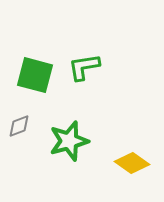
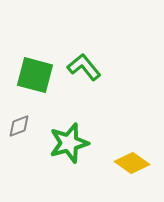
green L-shape: rotated 60 degrees clockwise
green star: moved 2 px down
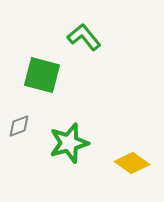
green L-shape: moved 30 px up
green square: moved 7 px right
